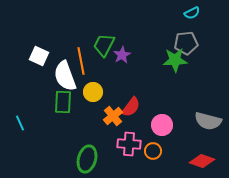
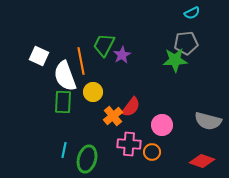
cyan line: moved 44 px right, 27 px down; rotated 35 degrees clockwise
orange circle: moved 1 px left, 1 px down
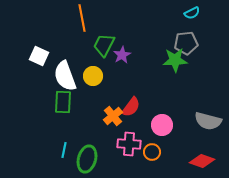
orange line: moved 1 px right, 43 px up
yellow circle: moved 16 px up
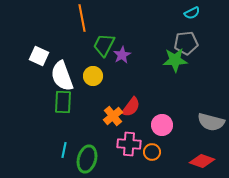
white semicircle: moved 3 px left
gray semicircle: moved 3 px right, 1 px down
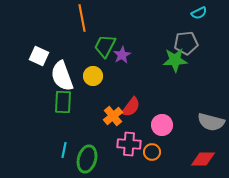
cyan semicircle: moved 7 px right
green trapezoid: moved 1 px right, 1 px down
red diamond: moved 1 px right, 2 px up; rotated 20 degrees counterclockwise
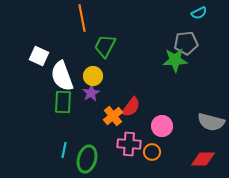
purple star: moved 31 px left, 38 px down
pink circle: moved 1 px down
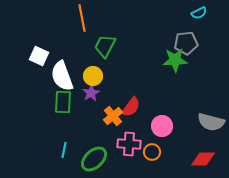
green ellipse: moved 7 px right; rotated 32 degrees clockwise
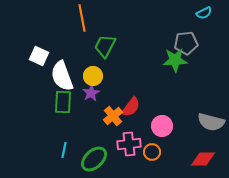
cyan semicircle: moved 5 px right
pink cross: rotated 10 degrees counterclockwise
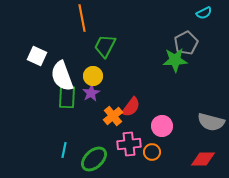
gray pentagon: rotated 20 degrees counterclockwise
white square: moved 2 px left
green rectangle: moved 4 px right, 5 px up
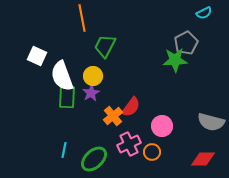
pink cross: rotated 20 degrees counterclockwise
